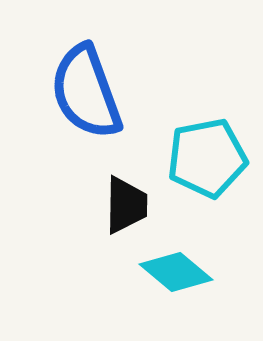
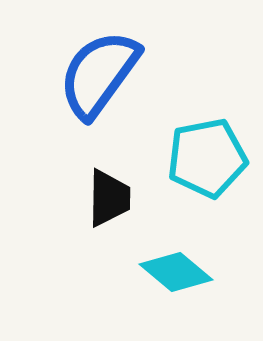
blue semicircle: moved 13 px right, 18 px up; rotated 56 degrees clockwise
black trapezoid: moved 17 px left, 7 px up
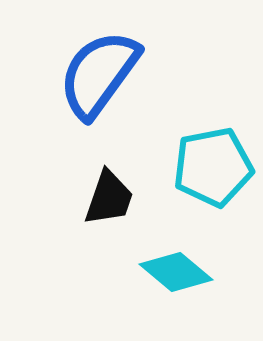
cyan pentagon: moved 6 px right, 9 px down
black trapezoid: rotated 18 degrees clockwise
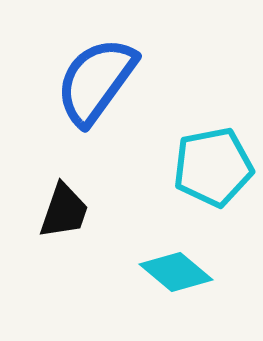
blue semicircle: moved 3 px left, 7 px down
black trapezoid: moved 45 px left, 13 px down
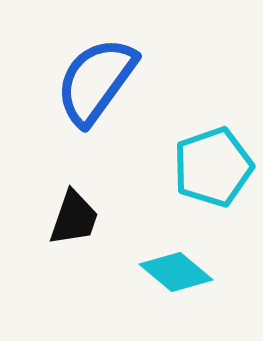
cyan pentagon: rotated 8 degrees counterclockwise
black trapezoid: moved 10 px right, 7 px down
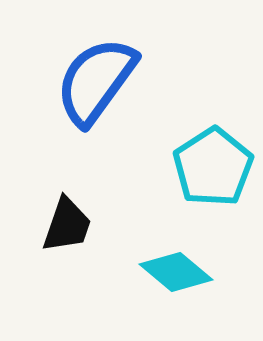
cyan pentagon: rotated 14 degrees counterclockwise
black trapezoid: moved 7 px left, 7 px down
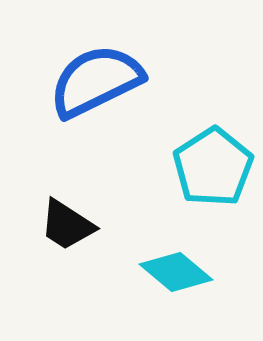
blue semicircle: rotated 28 degrees clockwise
black trapezoid: rotated 104 degrees clockwise
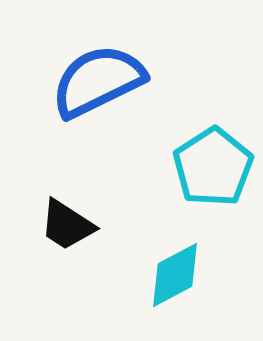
blue semicircle: moved 2 px right
cyan diamond: moved 1 px left, 3 px down; rotated 68 degrees counterclockwise
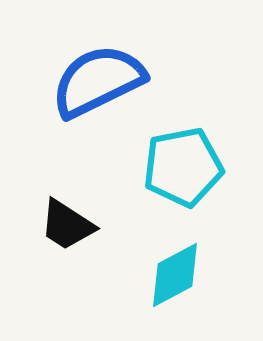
cyan pentagon: moved 30 px left; rotated 22 degrees clockwise
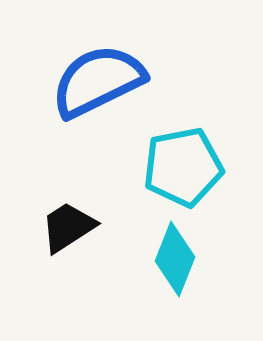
black trapezoid: moved 1 px right, 2 px down; rotated 114 degrees clockwise
cyan diamond: moved 16 px up; rotated 40 degrees counterclockwise
